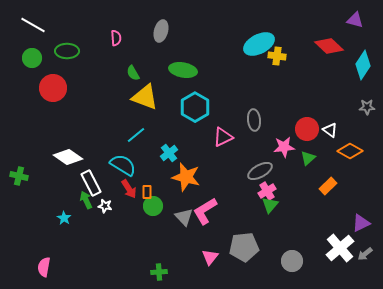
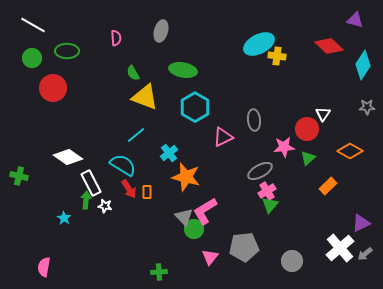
white triangle at (330, 130): moved 7 px left, 16 px up; rotated 28 degrees clockwise
green arrow at (86, 200): rotated 30 degrees clockwise
green circle at (153, 206): moved 41 px right, 23 px down
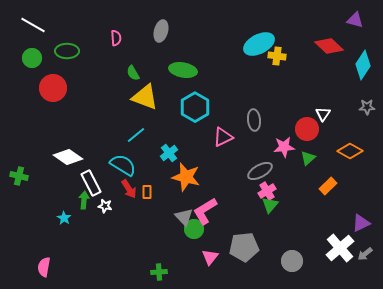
green arrow at (86, 200): moved 2 px left
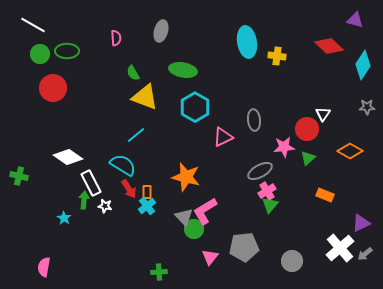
cyan ellipse at (259, 44): moved 12 px left, 2 px up; rotated 72 degrees counterclockwise
green circle at (32, 58): moved 8 px right, 4 px up
cyan cross at (169, 153): moved 22 px left, 53 px down
orange rectangle at (328, 186): moved 3 px left, 9 px down; rotated 66 degrees clockwise
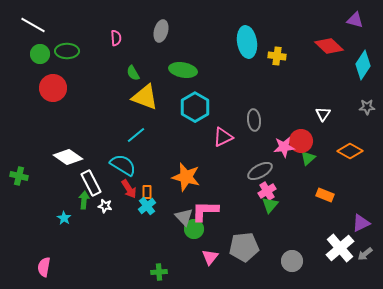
red circle at (307, 129): moved 6 px left, 12 px down
pink L-shape at (205, 211): rotated 32 degrees clockwise
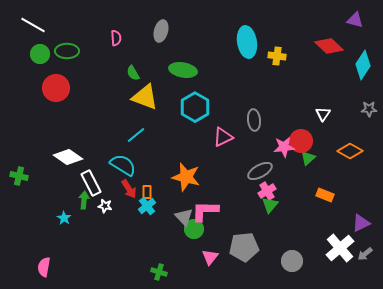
red circle at (53, 88): moved 3 px right
gray star at (367, 107): moved 2 px right, 2 px down
green cross at (159, 272): rotated 21 degrees clockwise
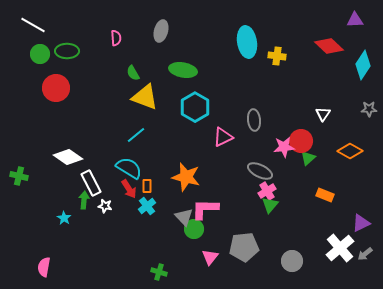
purple triangle at (355, 20): rotated 18 degrees counterclockwise
cyan semicircle at (123, 165): moved 6 px right, 3 px down
gray ellipse at (260, 171): rotated 55 degrees clockwise
orange rectangle at (147, 192): moved 6 px up
pink L-shape at (205, 211): moved 2 px up
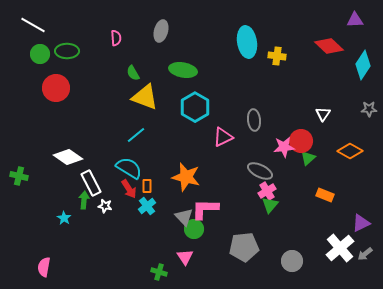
pink triangle at (210, 257): moved 25 px left; rotated 12 degrees counterclockwise
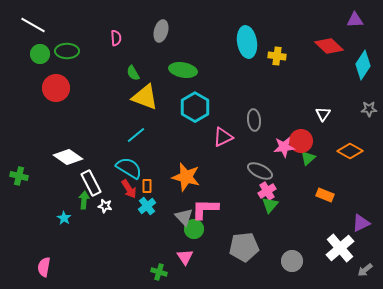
gray arrow at (365, 254): moved 16 px down
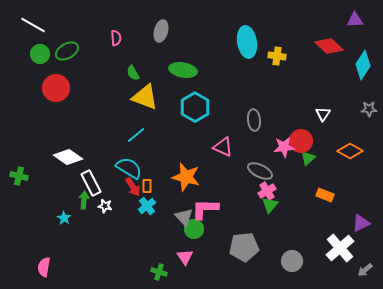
green ellipse at (67, 51): rotated 30 degrees counterclockwise
pink triangle at (223, 137): moved 10 px down; rotated 50 degrees clockwise
red arrow at (129, 189): moved 4 px right, 2 px up
